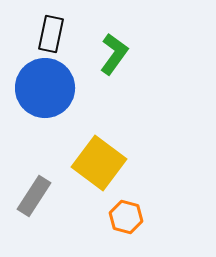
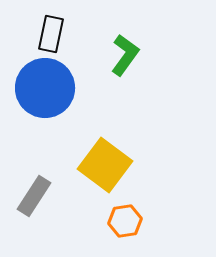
green L-shape: moved 11 px right, 1 px down
yellow square: moved 6 px right, 2 px down
orange hexagon: moved 1 px left, 4 px down; rotated 24 degrees counterclockwise
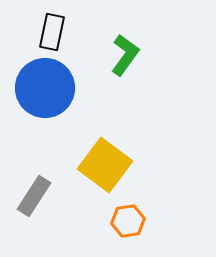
black rectangle: moved 1 px right, 2 px up
orange hexagon: moved 3 px right
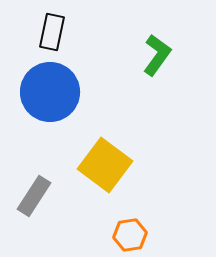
green L-shape: moved 32 px right
blue circle: moved 5 px right, 4 px down
orange hexagon: moved 2 px right, 14 px down
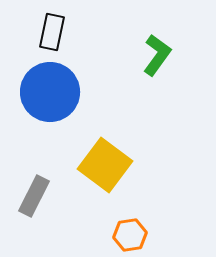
gray rectangle: rotated 6 degrees counterclockwise
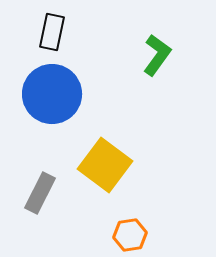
blue circle: moved 2 px right, 2 px down
gray rectangle: moved 6 px right, 3 px up
